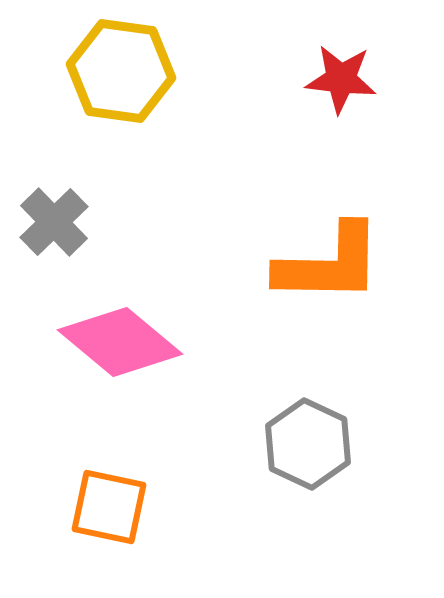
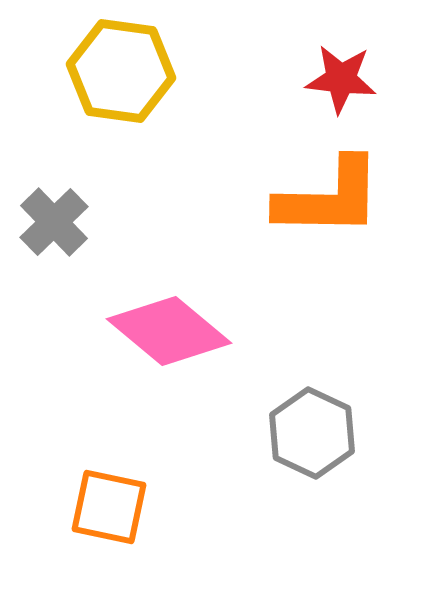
orange L-shape: moved 66 px up
pink diamond: moved 49 px right, 11 px up
gray hexagon: moved 4 px right, 11 px up
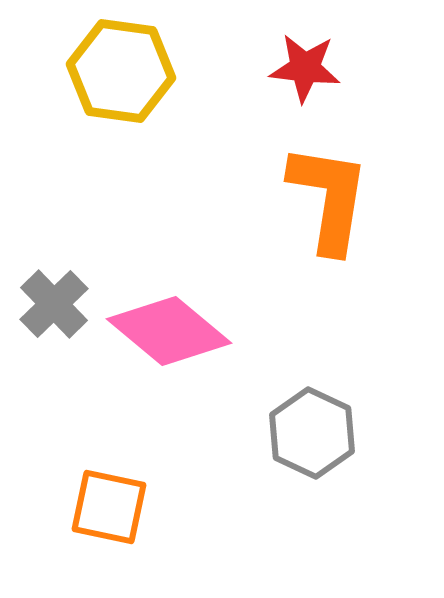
red star: moved 36 px left, 11 px up
orange L-shape: rotated 82 degrees counterclockwise
gray cross: moved 82 px down
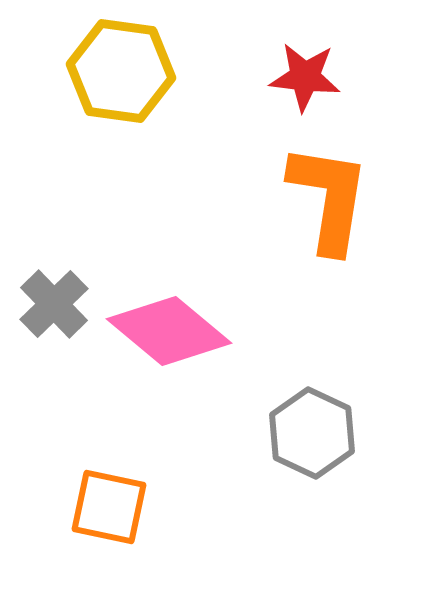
red star: moved 9 px down
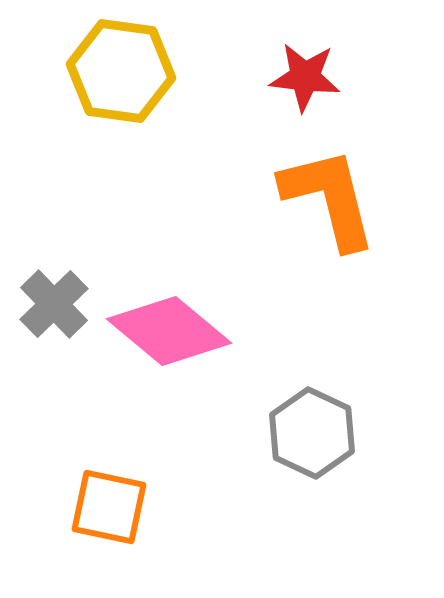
orange L-shape: rotated 23 degrees counterclockwise
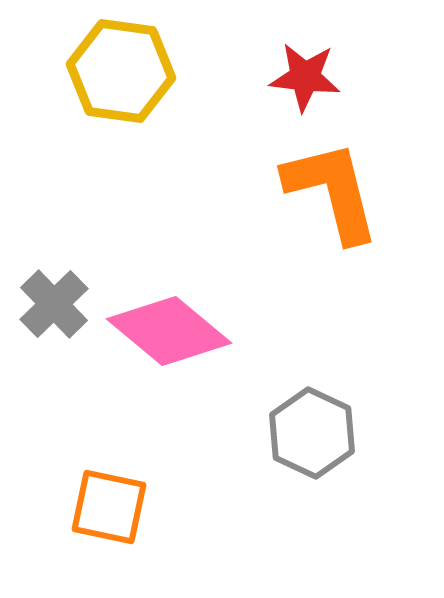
orange L-shape: moved 3 px right, 7 px up
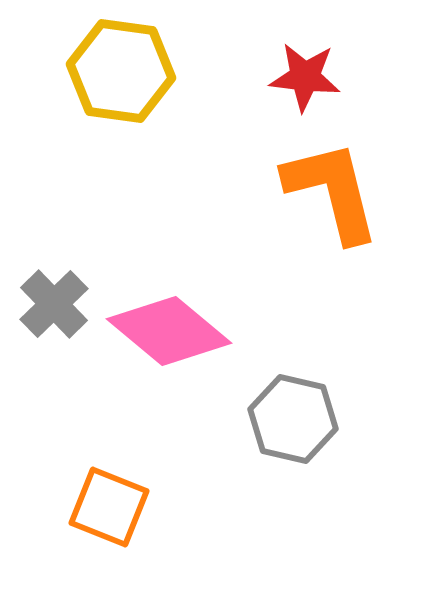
gray hexagon: moved 19 px left, 14 px up; rotated 12 degrees counterclockwise
orange square: rotated 10 degrees clockwise
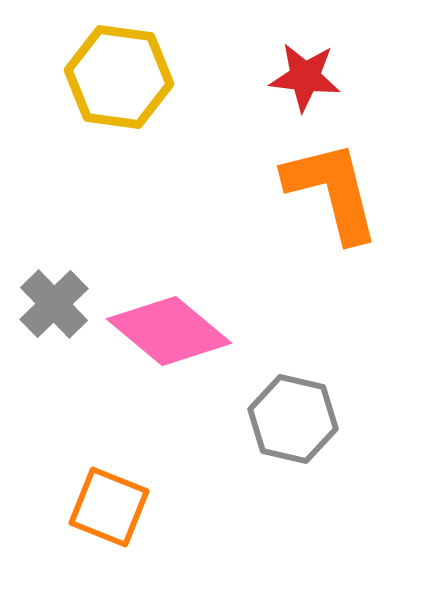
yellow hexagon: moved 2 px left, 6 px down
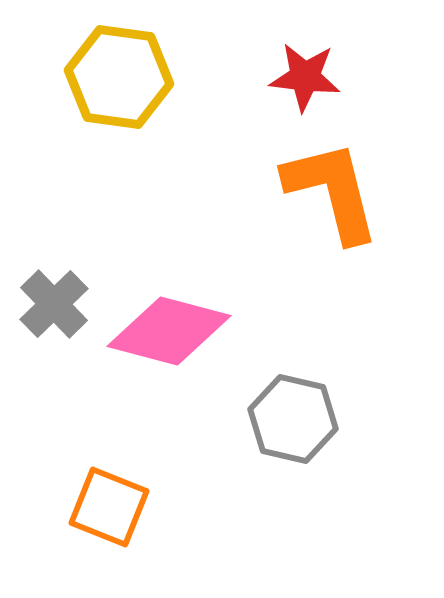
pink diamond: rotated 25 degrees counterclockwise
